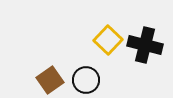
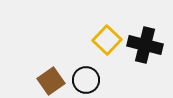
yellow square: moved 1 px left
brown square: moved 1 px right, 1 px down
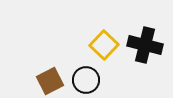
yellow square: moved 3 px left, 5 px down
brown square: moved 1 px left; rotated 8 degrees clockwise
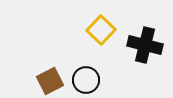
yellow square: moved 3 px left, 15 px up
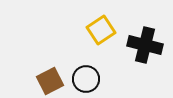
yellow square: rotated 12 degrees clockwise
black circle: moved 1 px up
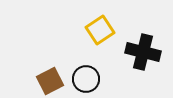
yellow square: moved 1 px left
black cross: moved 2 px left, 7 px down
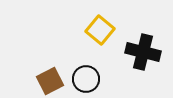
yellow square: rotated 16 degrees counterclockwise
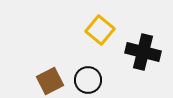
black circle: moved 2 px right, 1 px down
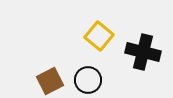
yellow square: moved 1 px left, 6 px down
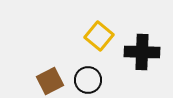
black cross: moved 1 px left; rotated 12 degrees counterclockwise
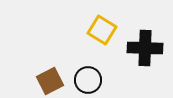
yellow square: moved 3 px right, 6 px up; rotated 8 degrees counterclockwise
black cross: moved 3 px right, 4 px up
